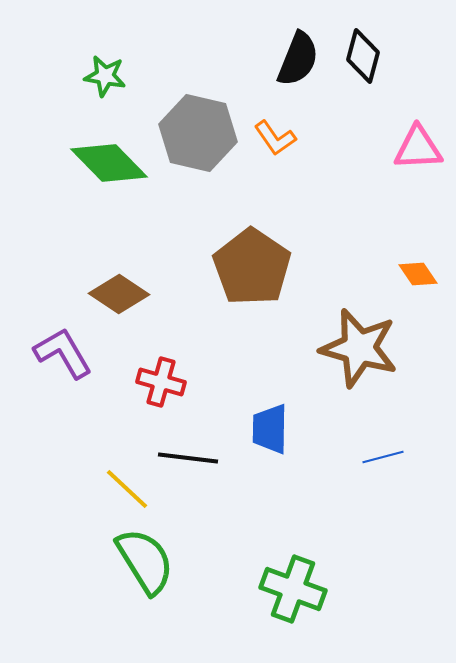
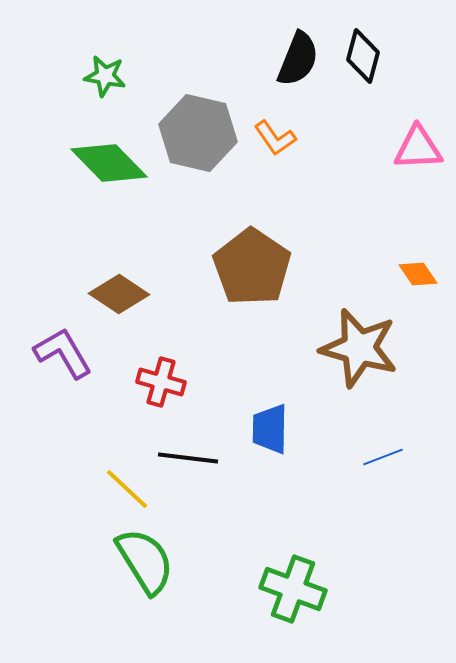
blue line: rotated 6 degrees counterclockwise
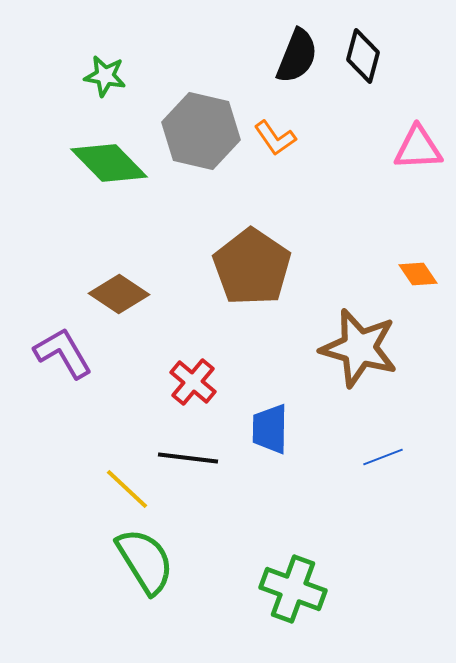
black semicircle: moved 1 px left, 3 px up
gray hexagon: moved 3 px right, 2 px up
red cross: moved 32 px right; rotated 24 degrees clockwise
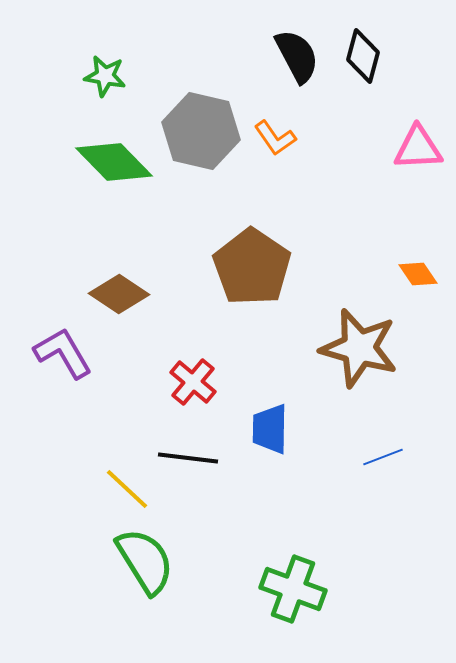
black semicircle: rotated 50 degrees counterclockwise
green diamond: moved 5 px right, 1 px up
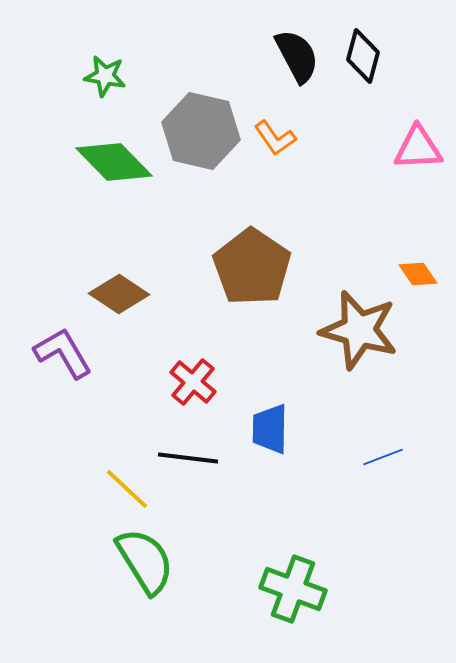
brown star: moved 18 px up
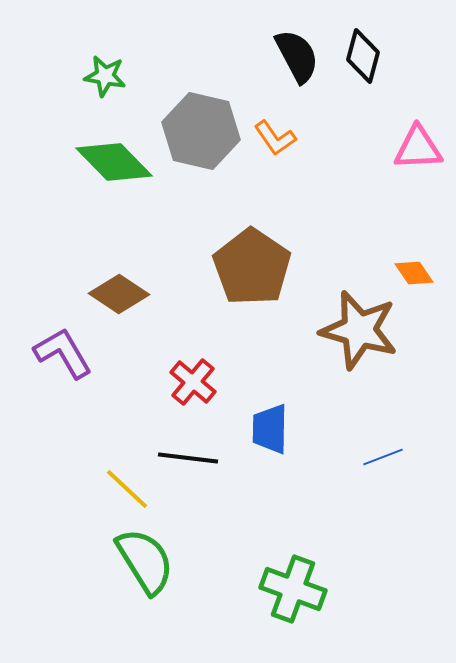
orange diamond: moved 4 px left, 1 px up
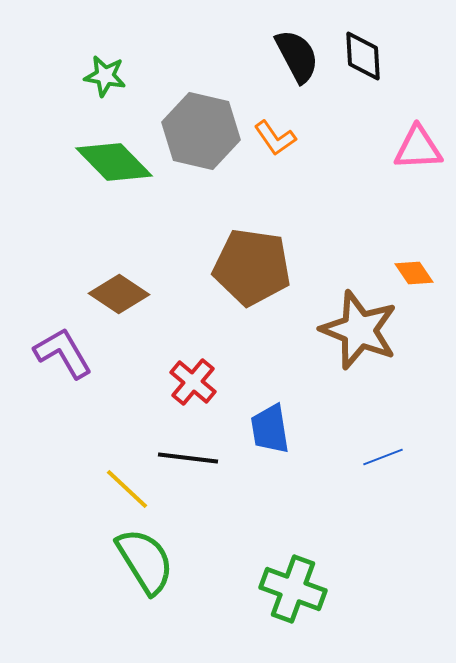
black diamond: rotated 18 degrees counterclockwise
brown pentagon: rotated 26 degrees counterclockwise
brown star: rotated 6 degrees clockwise
blue trapezoid: rotated 10 degrees counterclockwise
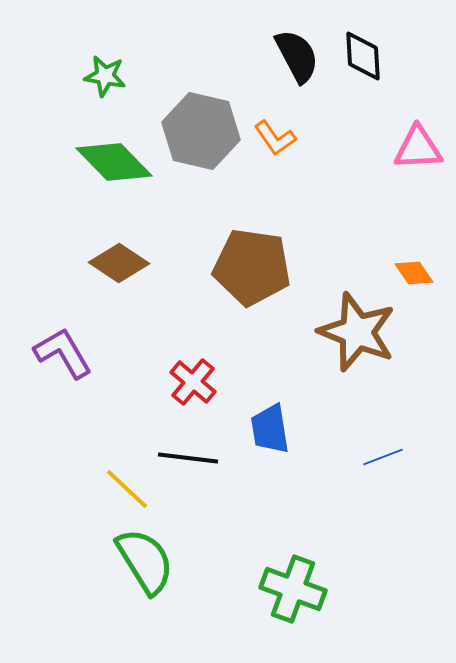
brown diamond: moved 31 px up
brown star: moved 2 px left, 2 px down
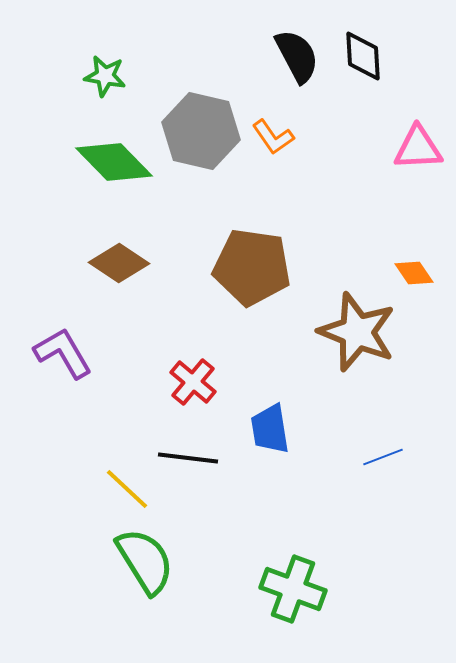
orange L-shape: moved 2 px left, 1 px up
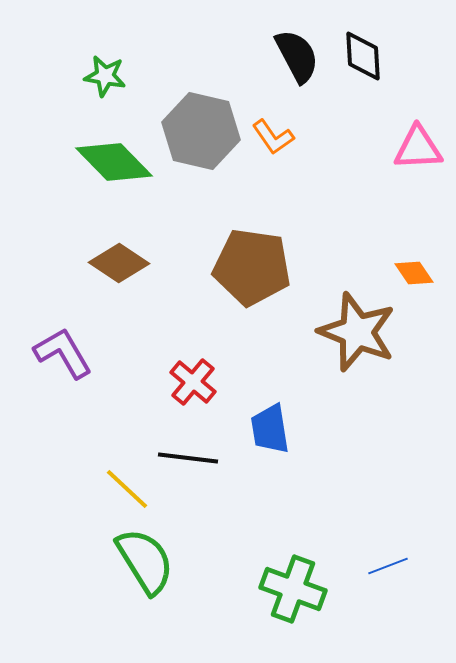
blue line: moved 5 px right, 109 px down
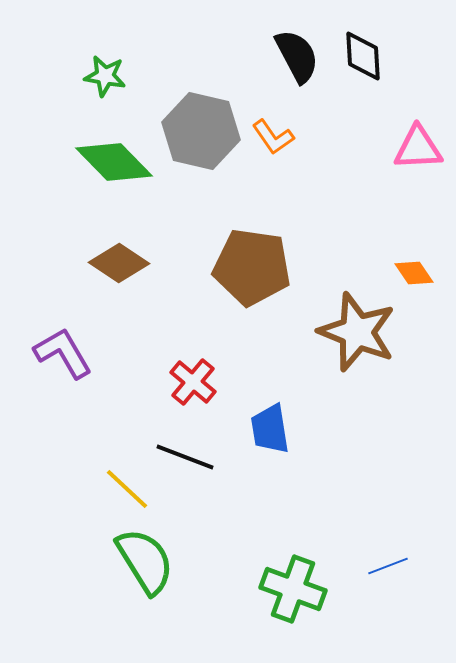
black line: moved 3 px left, 1 px up; rotated 14 degrees clockwise
